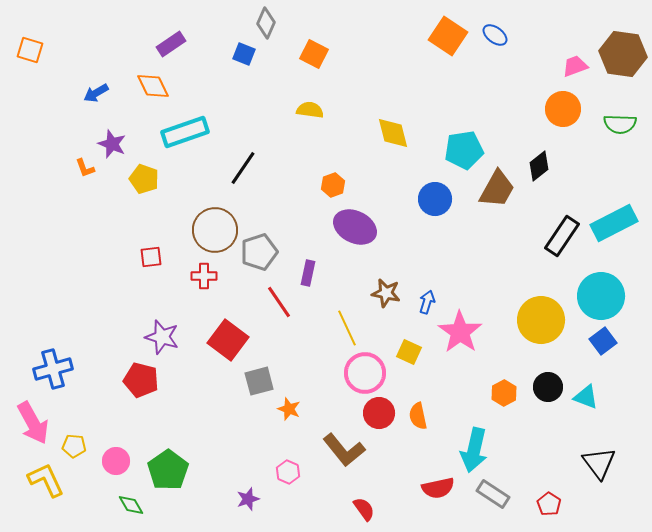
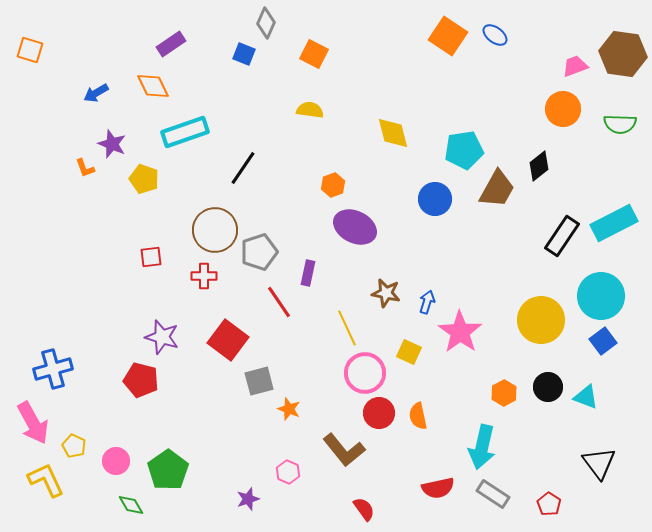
yellow pentagon at (74, 446): rotated 20 degrees clockwise
cyan arrow at (474, 450): moved 8 px right, 3 px up
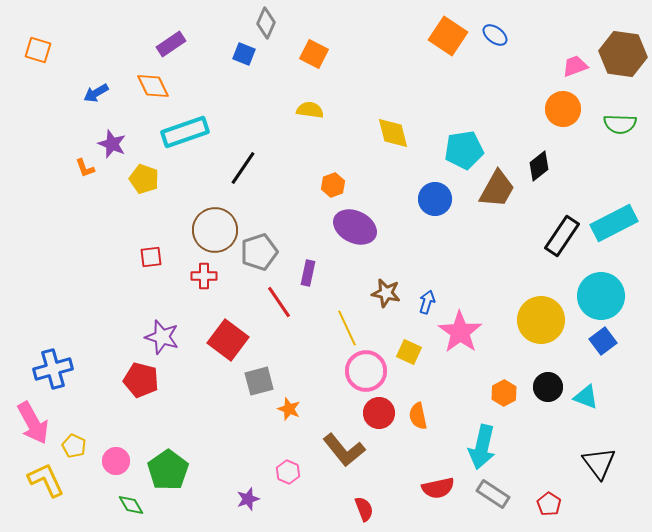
orange square at (30, 50): moved 8 px right
pink circle at (365, 373): moved 1 px right, 2 px up
red semicircle at (364, 509): rotated 15 degrees clockwise
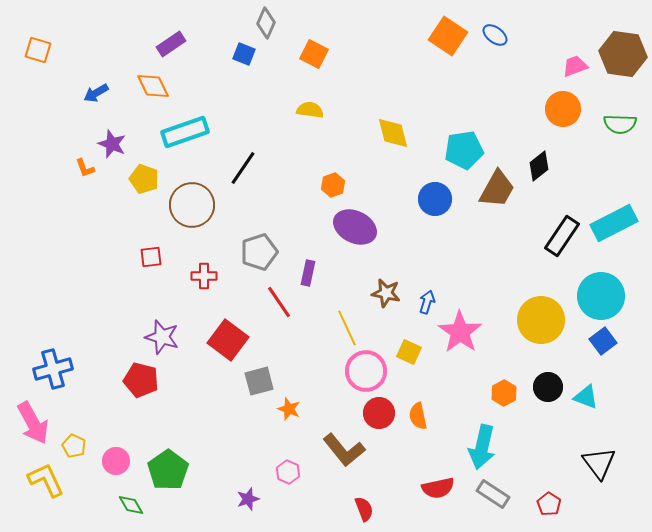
brown circle at (215, 230): moved 23 px left, 25 px up
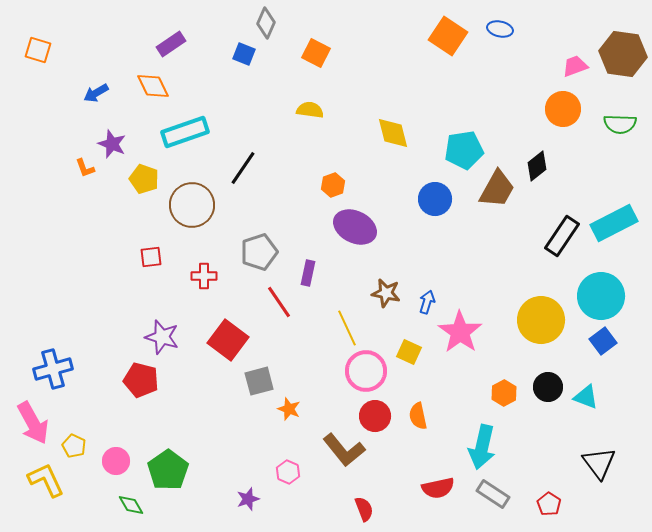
blue ellipse at (495, 35): moved 5 px right, 6 px up; rotated 25 degrees counterclockwise
orange square at (314, 54): moved 2 px right, 1 px up
black diamond at (539, 166): moved 2 px left
red circle at (379, 413): moved 4 px left, 3 px down
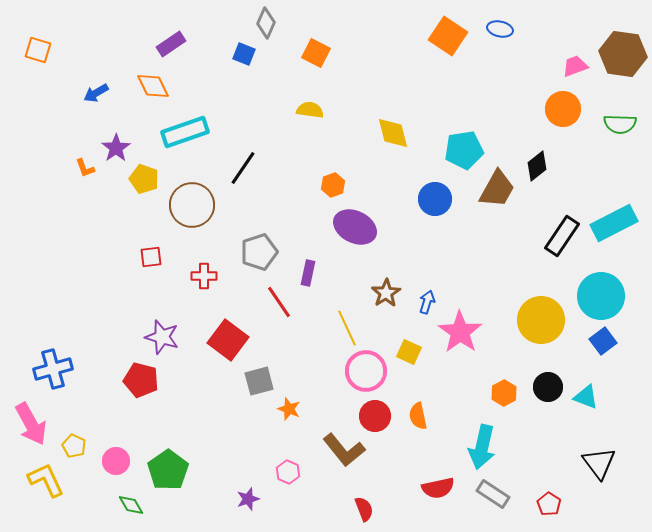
purple star at (112, 144): moved 4 px right, 4 px down; rotated 16 degrees clockwise
brown star at (386, 293): rotated 28 degrees clockwise
pink arrow at (33, 423): moved 2 px left, 1 px down
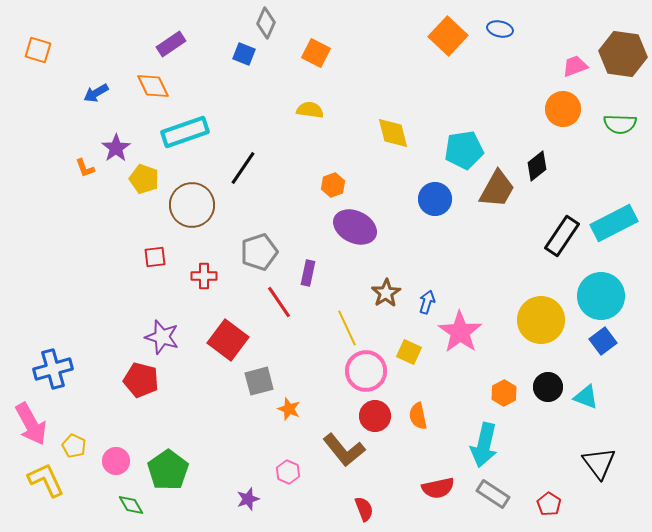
orange square at (448, 36): rotated 9 degrees clockwise
red square at (151, 257): moved 4 px right
cyan arrow at (482, 447): moved 2 px right, 2 px up
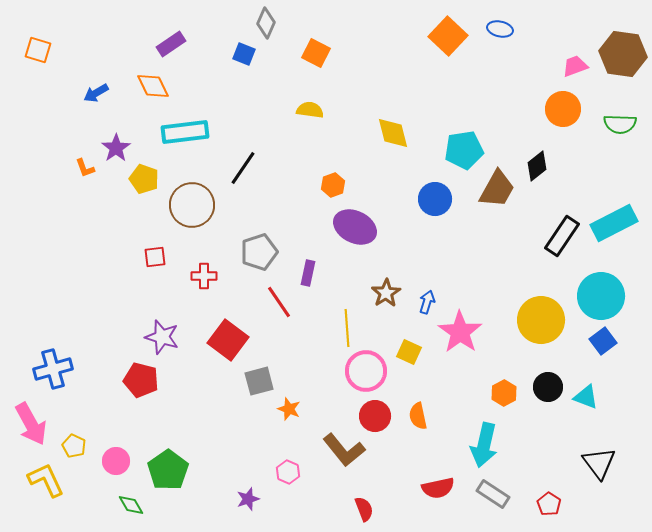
cyan rectangle at (185, 132): rotated 12 degrees clockwise
yellow line at (347, 328): rotated 21 degrees clockwise
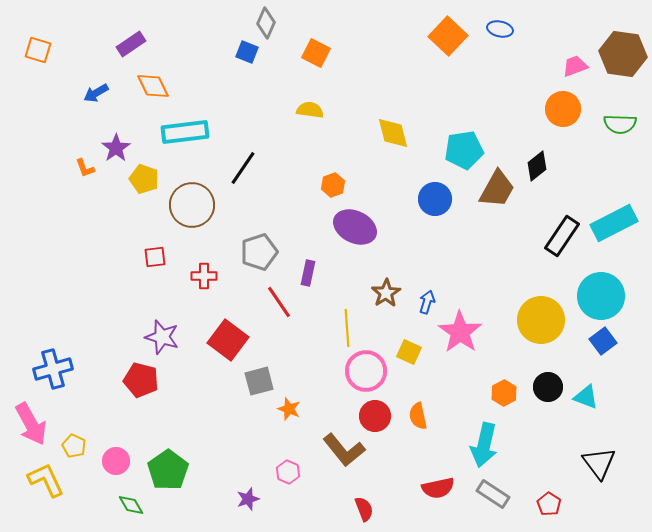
purple rectangle at (171, 44): moved 40 px left
blue square at (244, 54): moved 3 px right, 2 px up
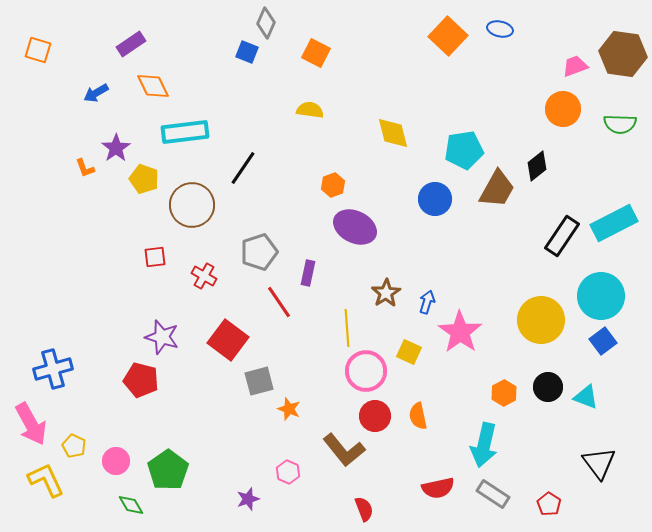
red cross at (204, 276): rotated 30 degrees clockwise
